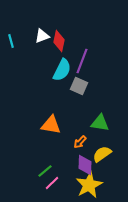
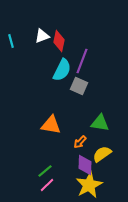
pink line: moved 5 px left, 2 px down
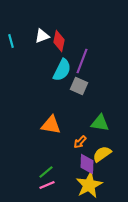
purple diamond: moved 2 px right, 1 px up
green line: moved 1 px right, 1 px down
pink line: rotated 21 degrees clockwise
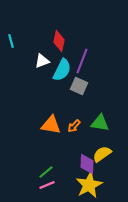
white triangle: moved 25 px down
orange arrow: moved 6 px left, 16 px up
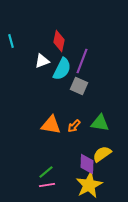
cyan semicircle: moved 1 px up
pink line: rotated 14 degrees clockwise
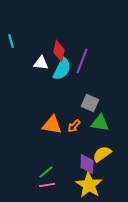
red diamond: moved 10 px down
white triangle: moved 1 px left, 2 px down; rotated 28 degrees clockwise
gray square: moved 11 px right, 17 px down
orange triangle: moved 1 px right
yellow star: rotated 12 degrees counterclockwise
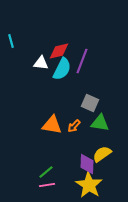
red diamond: rotated 65 degrees clockwise
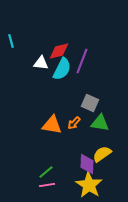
orange arrow: moved 3 px up
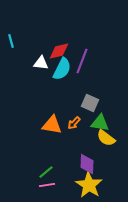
yellow semicircle: moved 4 px right, 16 px up; rotated 108 degrees counterclockwise
